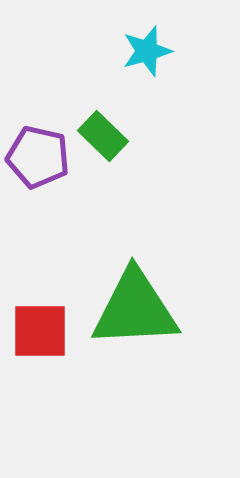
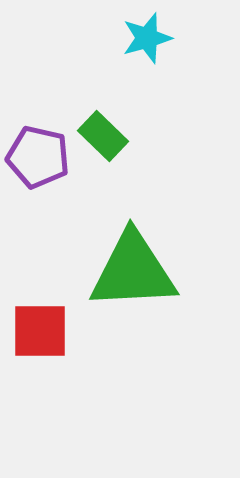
cyan star: moved 13 px up
green triangle: moved 2 px left, 38 px up
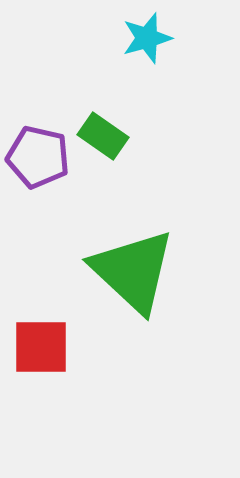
green rectangle: rotated 9 degrees counterclockwise
green triangle: rotated 46 degrees clockwise
red square: moved 1 px right, 16 px down
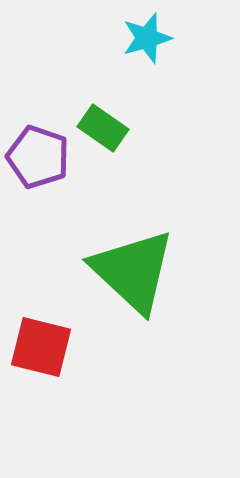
green rectangle: moved 8 px up
purple pentagon: rotated 6 degrees clockwise
red square: rotated 14 degrees clockwise
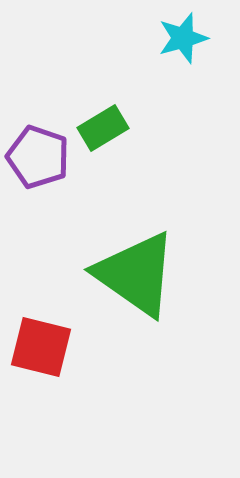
cyan star: moved 36 px right
green rectangle: rotated 66 degrees counterclockwise
green triangle: moved 3 px right, 3 px down; rotated 8 degrees counterclockwise
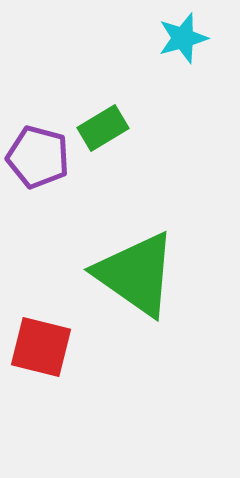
purple pentagon: rotated 4 degrees counterclockwise
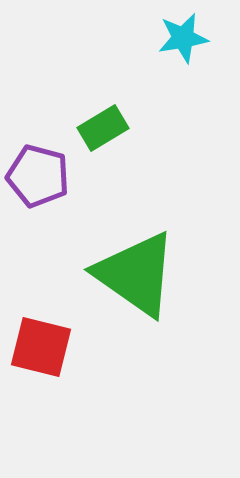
cyan star: rotated 6 degrees clockwise
purple pentagon: moved 19 px down
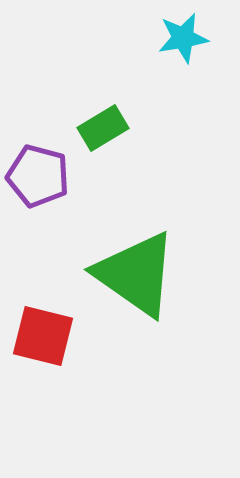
red square: moved 2 px right, 11 px up
